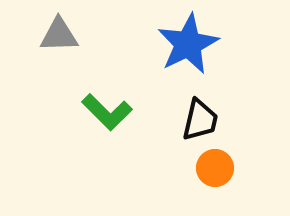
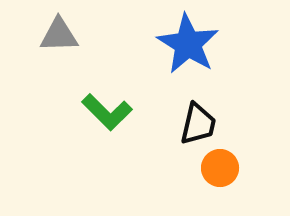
blue star: rotated 14 degrees counterclockwise
black trapezoid: moved 2 px left, 4 px down
orange circle: moved 5 px right
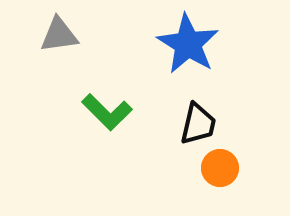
gray triangle: rotated 6 degrees counterclockwise
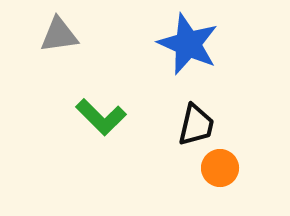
blue star: rotated 8 degrees counterclockwise
green L-shape: moved 6 px left, 5 px down
black trapezoid: moved 2 px left, 1 px down
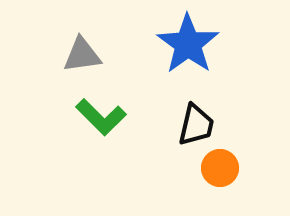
gray triangle: moved 23 px right, 20 px down
blue star: rotated 12 degrees clockwise
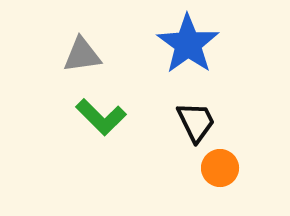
black trapezoid: moved 3 px up; rotated 39 degrees counterclockwise
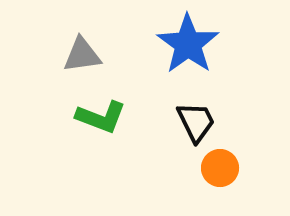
green L-shape: rotated 24 degrees counterclockwise
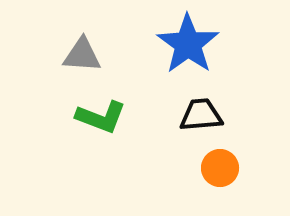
gray triangle: rotated 12 degrees clockwise
black trapezoid: moved 5 px right, 7 px up; rotated 69 degrees counterclockwise
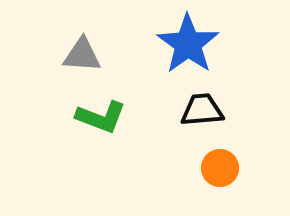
black trapezoid: moved 1 px right, 5 px up
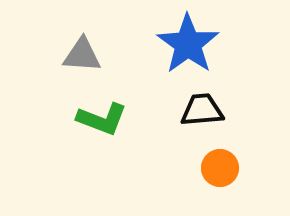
green L-shape: moved 1 px right, 2 px down
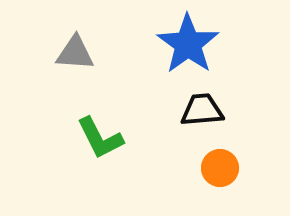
gray triangle: moved 7 px left, 2 px up
green L-shape: moved 2 px left, 19 px down; rotated 42 degrees clockwise
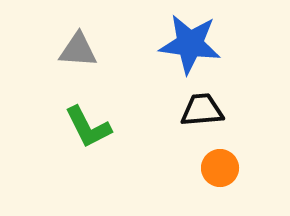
blue star: moved 2 px right; rotated 28 degrees counterclockwise
gray triangle: moved 3 px right, 3 px up
green L-shape: moved 12 px left, 11 px up
